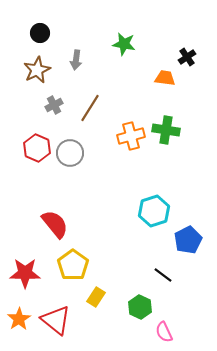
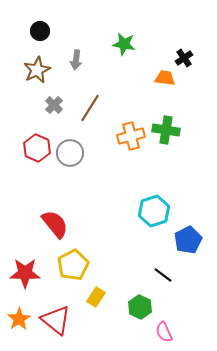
black circle: moved 2 px up
black cross: moved 3 px left, 1 px down
gray cross: rotated 18 degrees counterclockwise
yellow pentagon: rotated 8 degrees clockwise
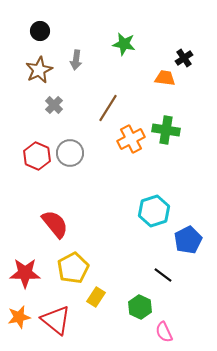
brown star: moved 2 px right
brown line: moved 18 px right
orange cross: moved 3 px down; rotated 12 degrees counterclockwise
red hexagon: moved 8 px down
yellow pentagon: moved 3 px down
orange star: moved 2 px up; rotated 20 degrees clockwise
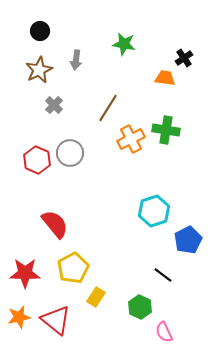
red hexagon: moved 4 px down
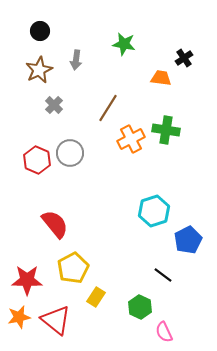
orange trapezoid: moved 4 px left
red star: moved 2 px right, 7 px down
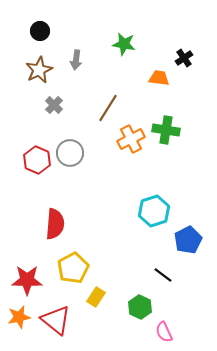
orange trapezoid: moved 2 px left
red semicircle: rotated 44 degrees clockwise
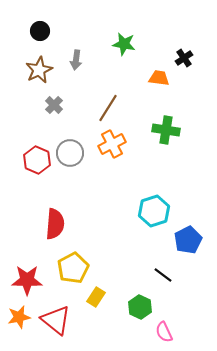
orange cross: moved 19 px left, 5 px down
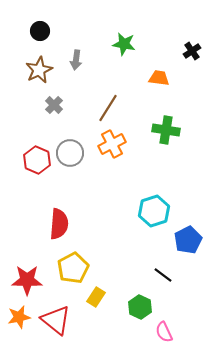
black cross: moved 8 px right, 7 px up
red semicircle: moved 4 px right
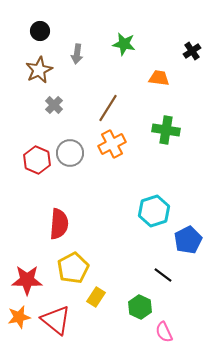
gray arrow: moved 1 px right, 6 px up
